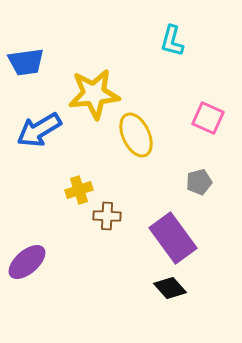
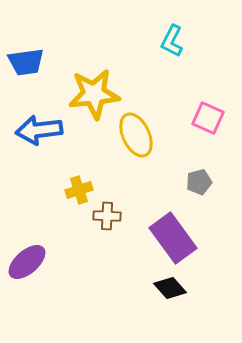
cyan L-shape: rotated 12 degrees clockwise
blue arrow: rotated 24 degrees clockwise
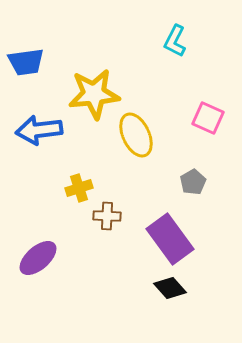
cyan L-shape: moved 3 px right
gray pentagon: moved 6 px left; rotated 15 degrees counterclockwise
yellow cross: moved 2 px up
purple rectangle: moved 3 px left, 1 px down
purple ellipse: moved 11 px right, 4 px up
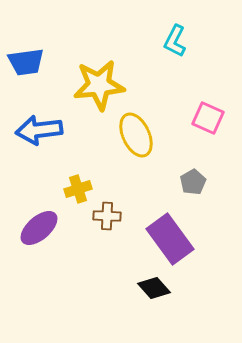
yellow star: moved 5 px right, 9 px up
yellow cross: moved 1 px left, 1 px down
purple ellipse: moved 1 px right, 30 px up
black diamond: moved 16 px left
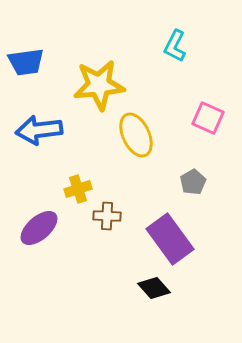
cyan L-shape: moved 5 px down
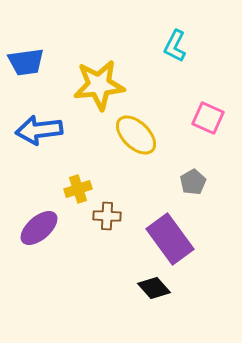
yellow ellipse: rotated 21 degrees counterclockwise
